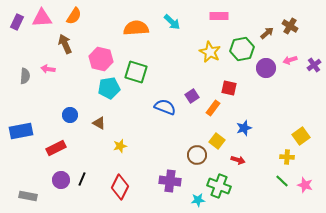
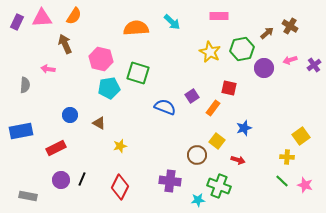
purple circle at (266, 68): moved 2 px left
green square at (136, 72): moved 2 px right, 1 px down
gray semicircle at (25, 76): moved 9 px down
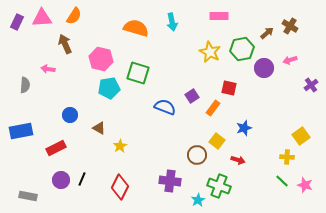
cyan arrow at (172, 22): rotated 36 degrees clockwise
orange semicircle at (136, 28): rotated 20 degrees clockwise
purple cross at (314, 65): moved 3 px left, 20 px down
brown triangle at (99, 123): moved 5 px down
yellow star at (120, 146): rotated 16 degrees counterclockwise
cyan star at (198, 200): rotated 24 degrees counterclockwise
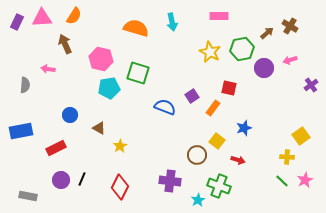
pink star at (305, 185): moved 5 px up; rotated 28 degrees clockwise
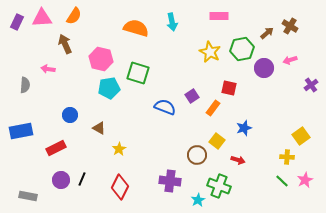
yellow star at (120, 146): moved 1 px left, 3 px down
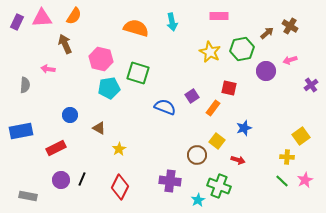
purple circle at (264, 68): moved 2 px right, 3 px down
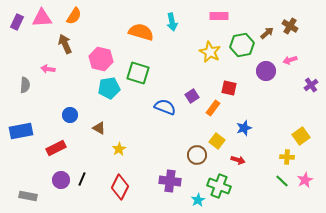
orange semicircle at (136, 28): moved 5 px right, 4 px down
green hexagon at (242, 49): moved 4 px up
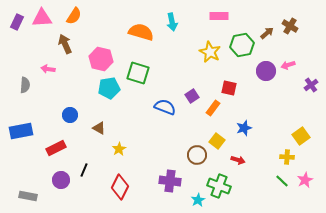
pink arrow at (290, 60): moved 2 px left, 5 px down
black line at (82, 179): moved 2 px right, 9 px up
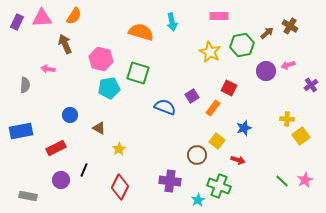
red square at (229, 88): rotated 14 degrees clockwise
yellow cross at (287, 157): moved 38 px up
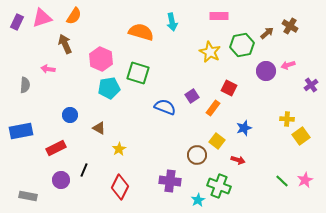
pink triangle at (42, 18): rotated 15 degrees counterclockwise
pink hexagon at (101, 59): rotated 10 degrees clockwise
